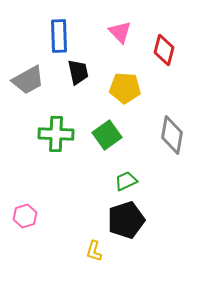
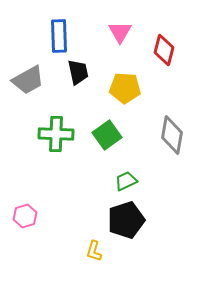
pink triangle: rotated 15 degrees clockwise
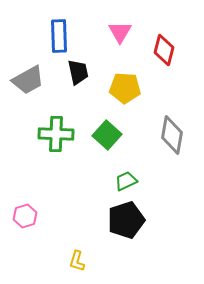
green square: rotated 12 degrees counterclockwise
yellow L-shape: moved 17 px left, 10 px down
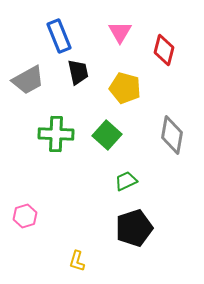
blue rectangle: rotated 20 degrees counterclockwise
yellow pentagon: rotated 12 degrees clockwise
black pentagon: moved 8 px right, 8 px down
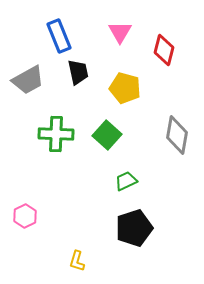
gray diamond: moved 5 px right
pink hexagon: rotated 10 degrees counterclockwise
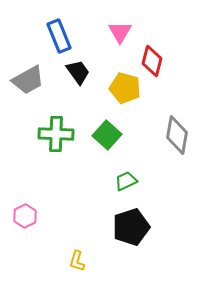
red diamond: moved 12 px left, 11 px down
black trapezoid: rotated 24 degrees counterclockwise
black pentagon: moved 3 px left, 1 px up
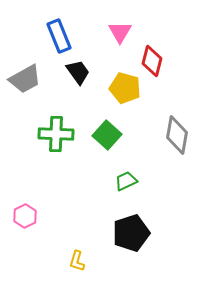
gray trapezoid: moved 3 px left, 1 px up
black pentagon: moved 6 px down
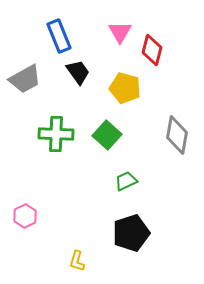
red diamond: moved 11 px up
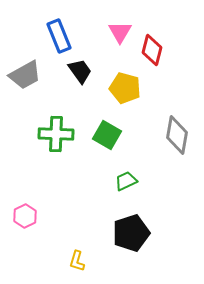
black trapezoid: moved 2 px right, 1 px up
gray trapezoid: moved 4 px up
green square: rotated 12 degrees counterclockwise
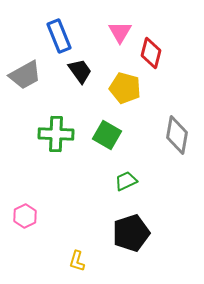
red diamond: moved 1 px left, 3 px down
